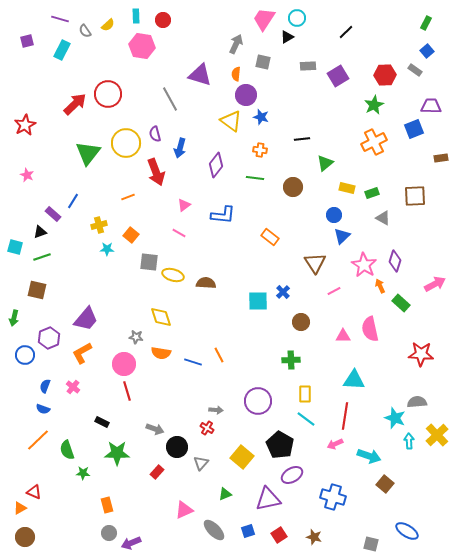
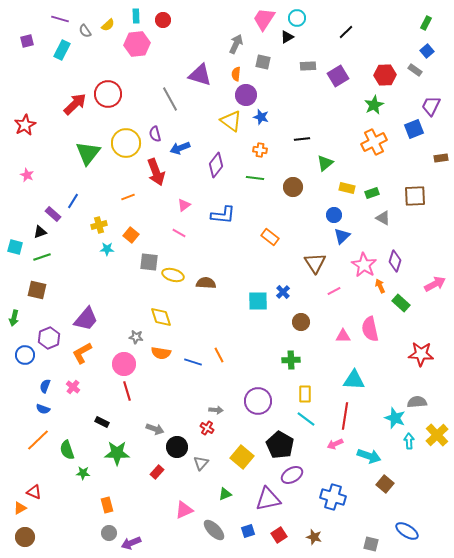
pink hexagon at (142, 46): moved 5 px left, 2 px up; rotated 15 degrees counterclockwise
purple trapezoid at (431, 106): rotated 65 degrees counterclockwise
blue arrow at (180, 148): rotated 54 degrees clockwise
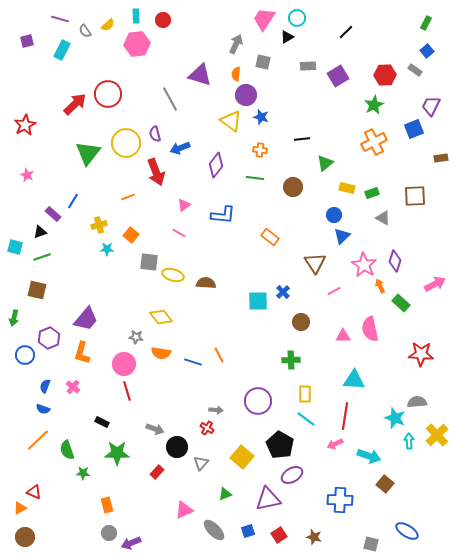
yellow diamond at (161, 317): rotated 20 degrees counterclockwise
orange L-shape at (82, 353): rotated 45 degrees counterclockwise
blue cross at (333, 497): moved 7 px right, 3 px down; rotated 15 degrees counterclockwise
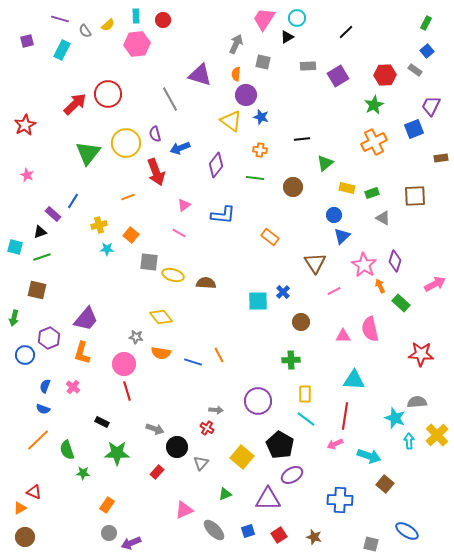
purple triangle at (268, 499): rotated 12 degrees clockwise
orange rectangle at (107, 505): rotated 49 degrees clockwise
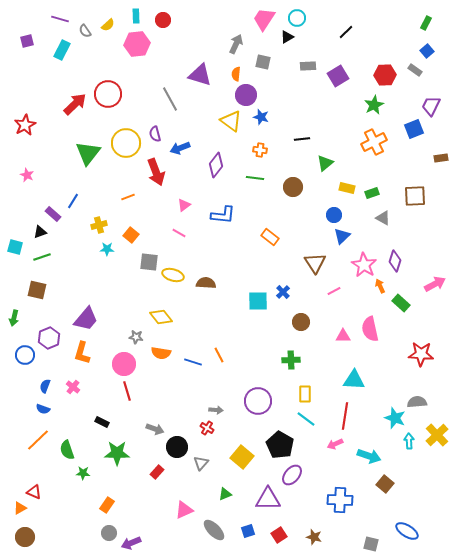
purple ellipse at (292, 475): rotated 20 degrees counterclockwise
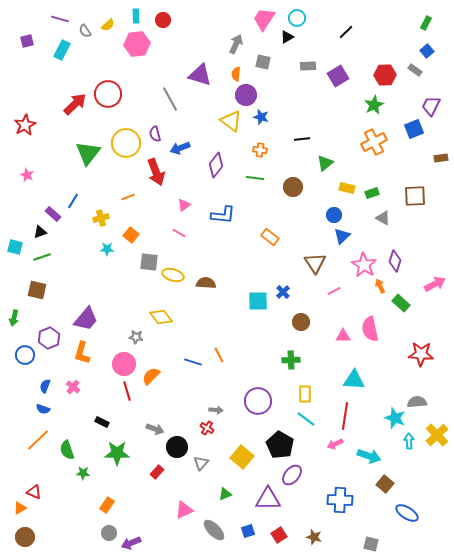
yellow cross at (99, 225): moved 2 px right, 7 px up
orange semicircle at (161, 353): moved 10 px left, 23 px down; rotated 126 degrees clockwise
blue ellipse at (407, 531): moved 18 px up
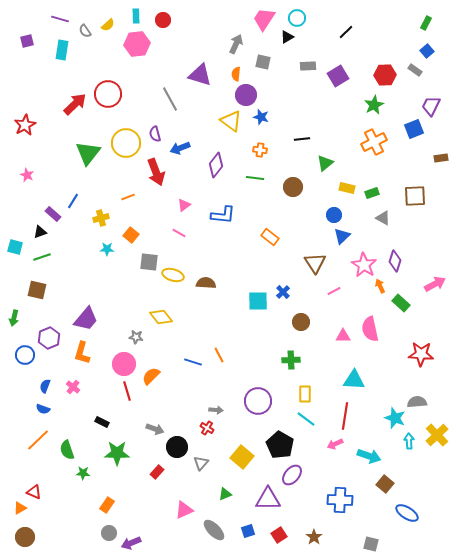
cyan rectangle at (62, 50): rotated 18 degrees counterclockwise
brown star at (314, 537): rotated 21 degrees clockwise
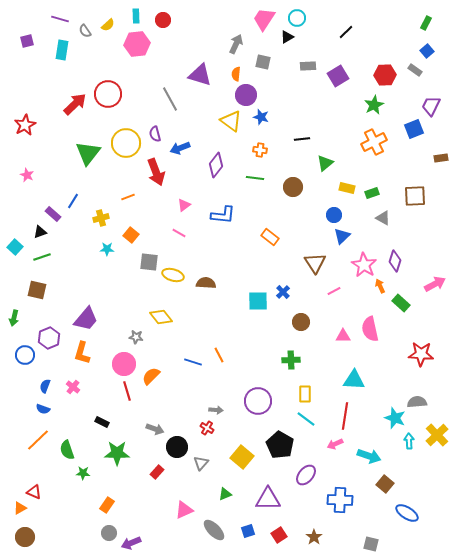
cyan square at (15, 247): rotated 28 degrees clockwise
purple ellipse at (292, 475): moved 14 px right
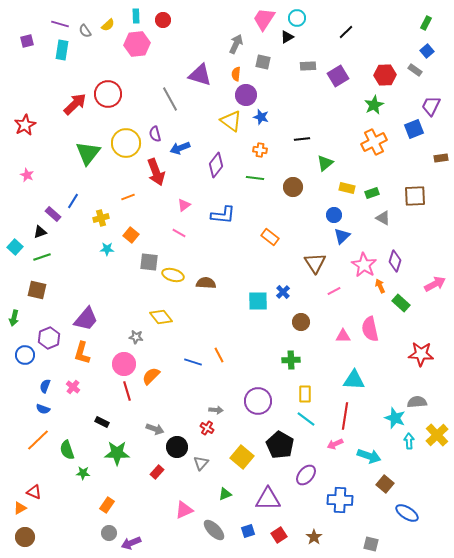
purple line at (60, 19): moved 5 px down
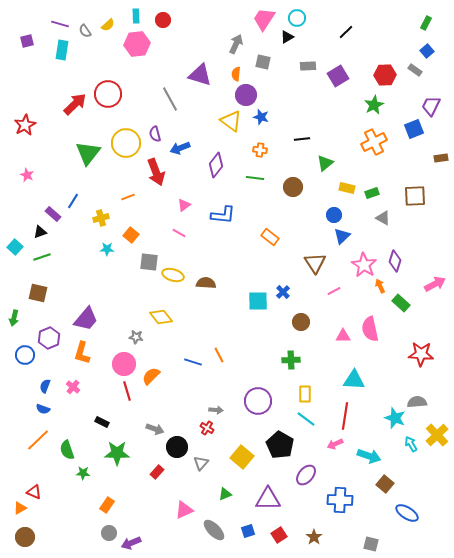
brown square at (37, 290): moved 1 px right, 3 px down
cyan arrow at (409, 441): moved 2 px right, 3 px down; rotated 28 degrees counterclockwise
